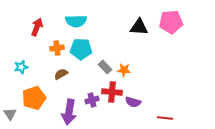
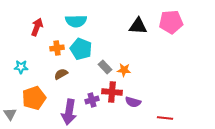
black triangle: moved 1 px left, 1 px up
cyan pentagon: rotated 20 degrees clockwise
cyan star: rotated 16 degrees clockwise
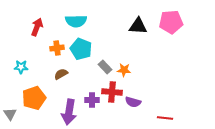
purple cross: rotated 16 degrees clockwise
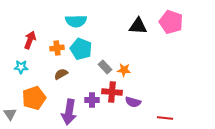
pink pentagon: rotated 25 degrees clockwise
red arrow: moved 7 px left, 13 px down
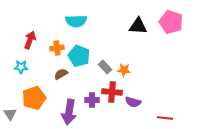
cyan pentagon: moved 2 px left, 7 px down
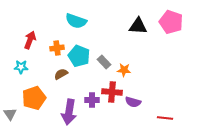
cyan semicircle: rotated 20 degrees clockwise
gray rectangle: moved 1 px left, 5 px up
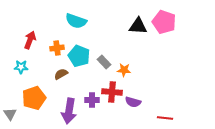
pink pentagon: moved 7 px left
purple arrow: moved 1 px up
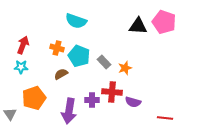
red arrow: moved 7 px left, 5 px down
orange cross: rotated 24 degrees clockwise
orange star: moved 1 px right, 2 px up; rotated 24 degrees counterclockwise
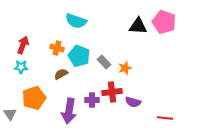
red cross: rotated 12 degrees counterclockwise
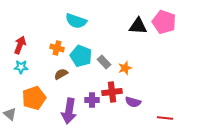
red arrow: moved 3 px left
cyan pentagon: moved 2 px right
gray triangle: rotated 16 degrees counterclockwise
